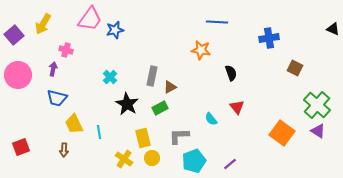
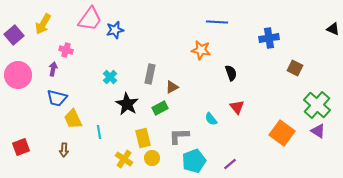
gray rectangle: moved 2 px left, 2 px up
brown triangle: moved 2 px right
yellow trapezoid: moved 1 px left, 5 px up
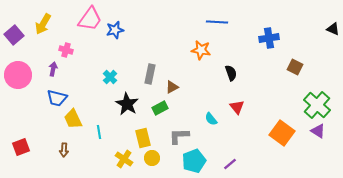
brown square: moved 1 px up
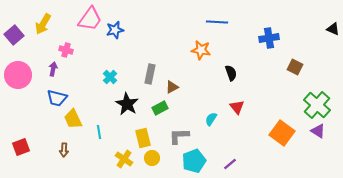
cyan semicircle: rotated 72 degrees clockwise
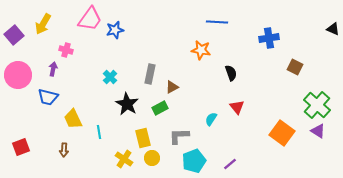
blue trapezoid: moved 9 px left, 1 px up
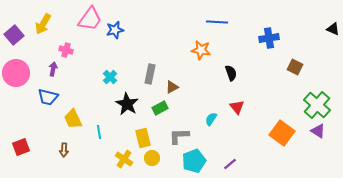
pink circle: moved 2 px left, 2 px up
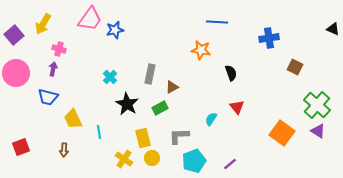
pink cross: moved 7 px left, 1 px up
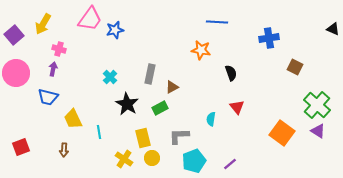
cyan semicircle: rotated 24 degrees counterclockwise
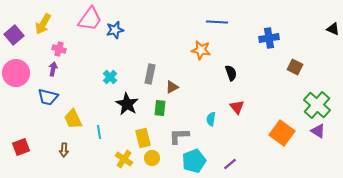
green rectangle: rotated 56 degrees counterclockwise
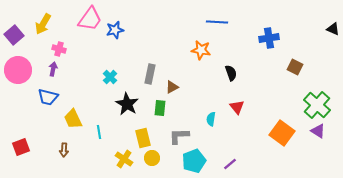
pink circle: moved 2 px right, 3 px up
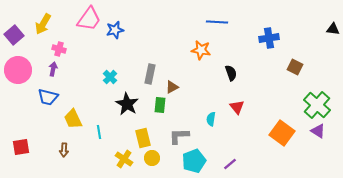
pink trapezoid: moved 1 px left
black triangle: rotated 16 degrees counterclockwise
green rectangle: moved 3 px up
red square: rotated 12 degrees clockwise
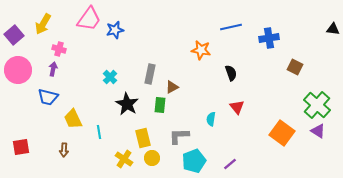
blue line: moved 14 px right, 5 px down; rotated 15 degrees counterclockwise
